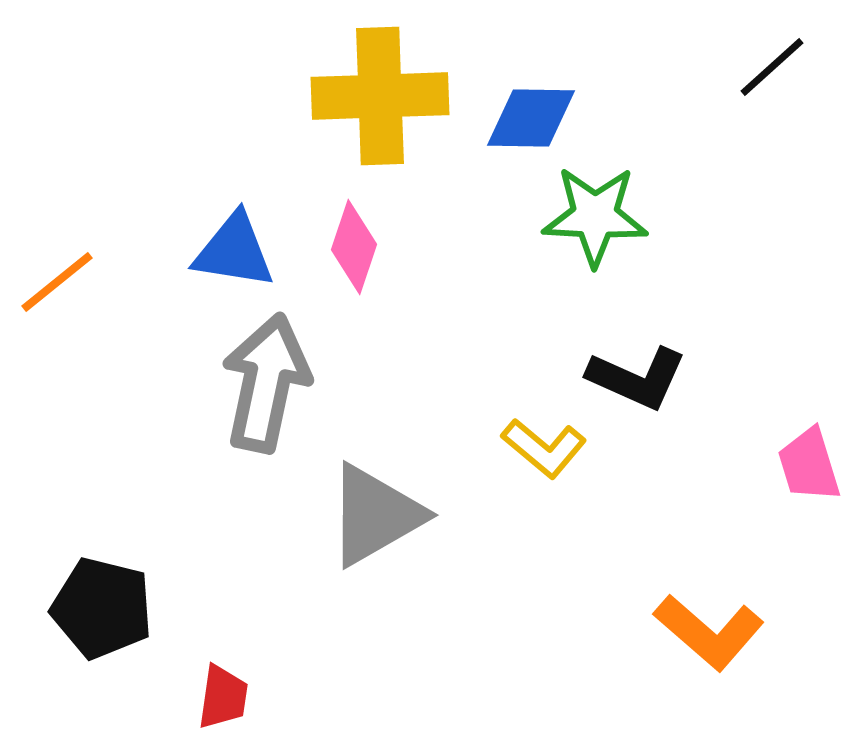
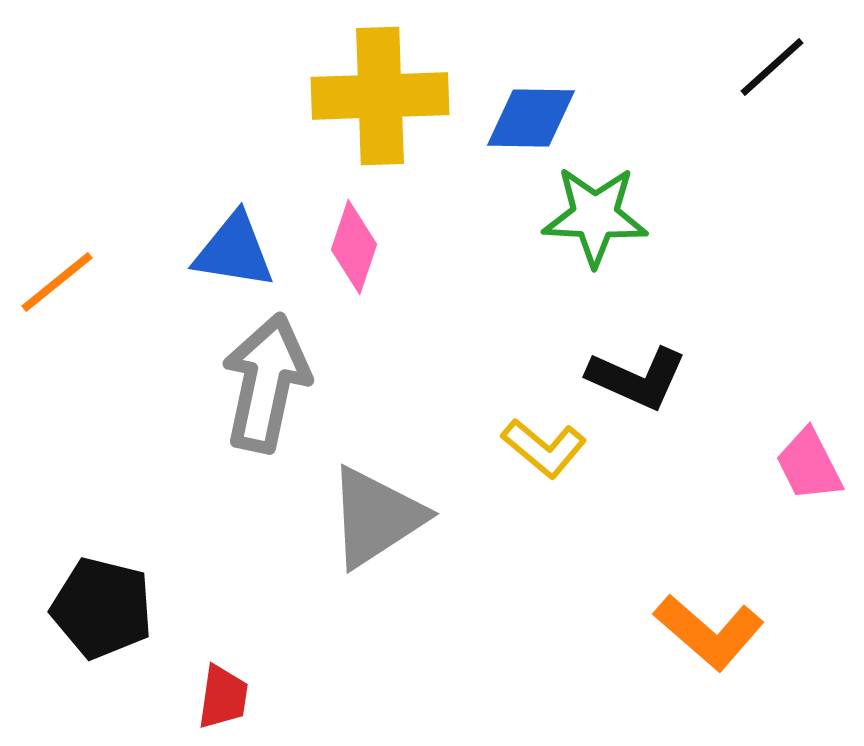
pink trapezoid: rotated 10 degrees counterclockwise
gray triangle: moved 1 px right, 2 px down; rotated 3 degrees counterclockwise
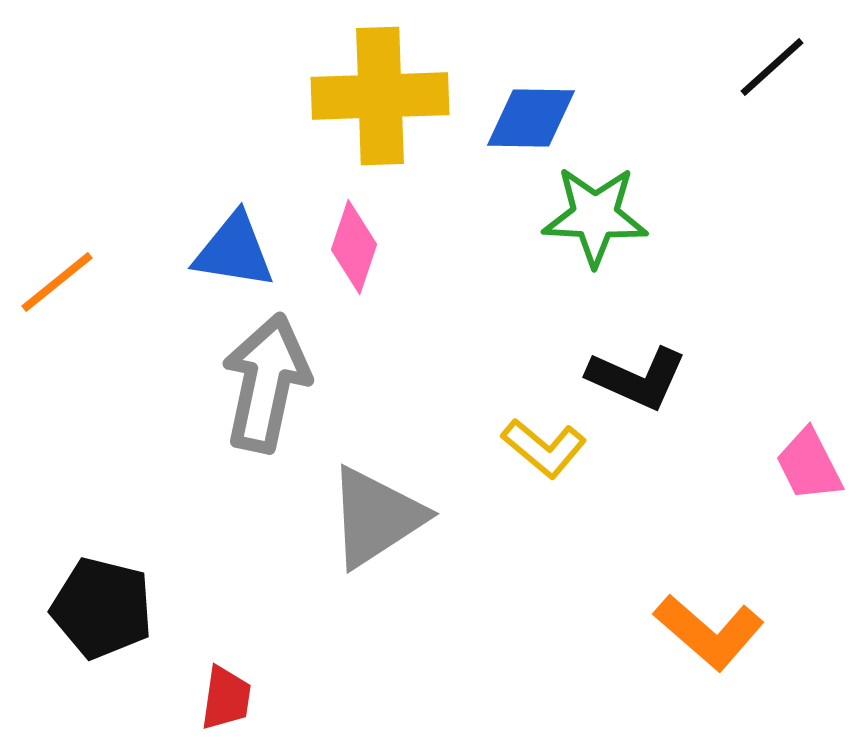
red trapezoid: moved 3 px right, 1 px down
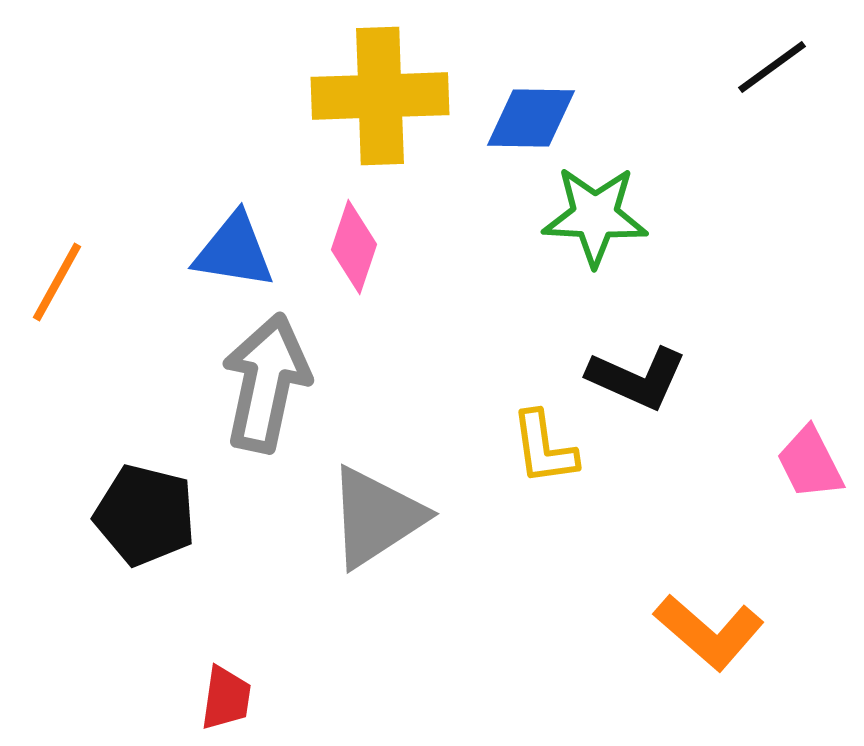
black line: rotated 6 degrees clockwise
orange line: rotated 22 degrees counterclockwise
yellow L-shape: rotated 42 degrees clockwise
pink trapezoid: moved 1 px right, 2 px up
black pentagon: moved 43 px right, 93 px up
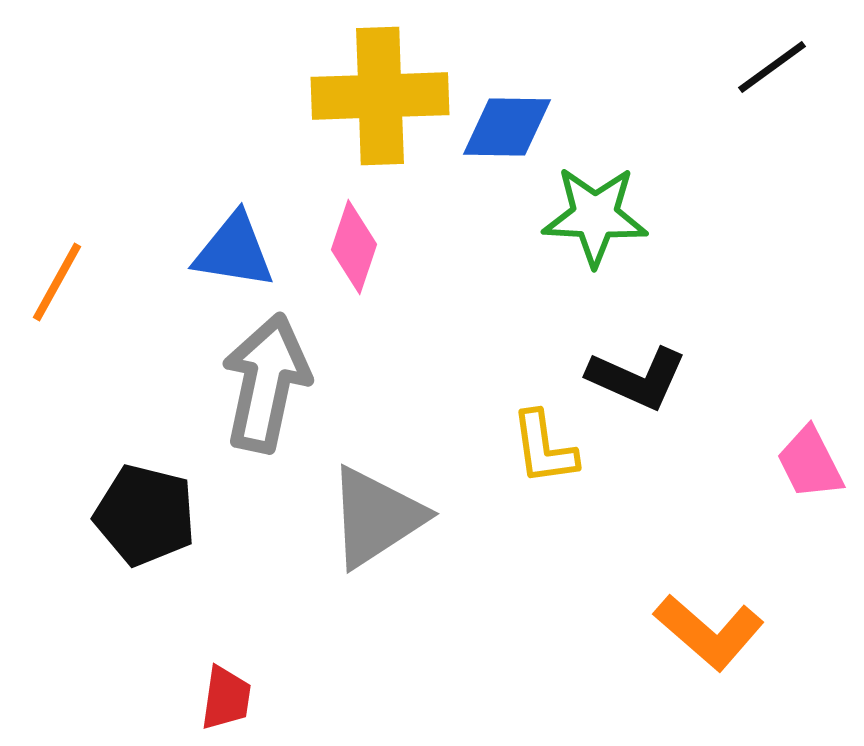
blue diamond: moved 24 px left, 9 px down
